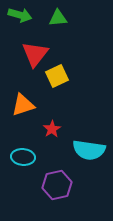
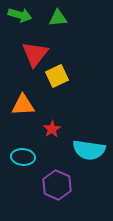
orange triangle: rotated 15 degrees clockwise
purple hexagon: rotated 24 degrees counterclockwise
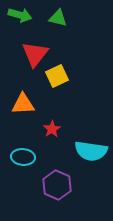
green triangle: rotated 18 degrees clockwise
orange triangle: moved 1 px up
cyan semicircle: moved 2 px right, 1 px down
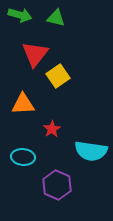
green triangle: moved 2 px left
yellow square: moved 1 px right; rotated 10 degrees counterclockwise
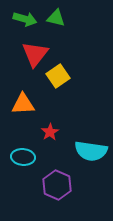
green arrow: moved 5 px right, 4 px down
red star: moved 2 px left, 3 px down
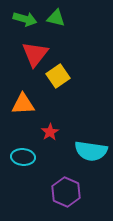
purple hexagon: moved 9 px right, 7 px down
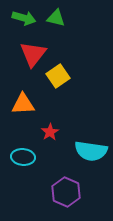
green arrow: moved 1 px left, 1 px up
red triangle: moved 2 px left
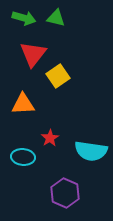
red star: moved 6 px down
purple hexagon: moved 1 px left, 1 px down
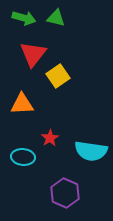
orange triangle: moved 1 px left
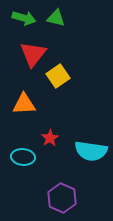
orange triangle: moved 2 px right
purple hexagon: moved 3 px left, 5 px down
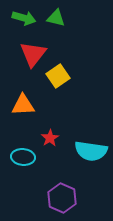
orange triangle: moved 1 px left, 1 px down
